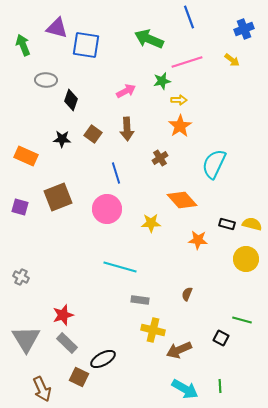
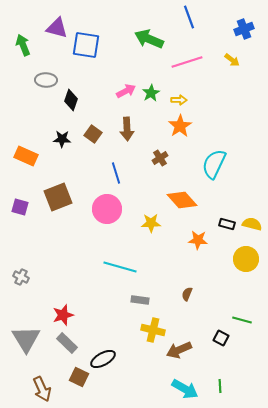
green star at (162, 81): moved 11 px left, 12 px down; rotated 18 degrees counterclockwise
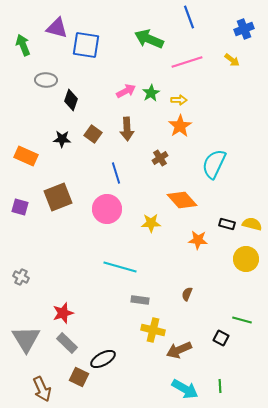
red star at (63, 315): moved 2 px up
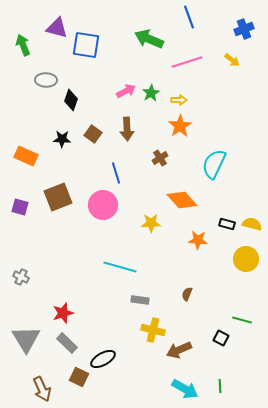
pink circle at (107, 209): moved 4 px left, 4 px up
